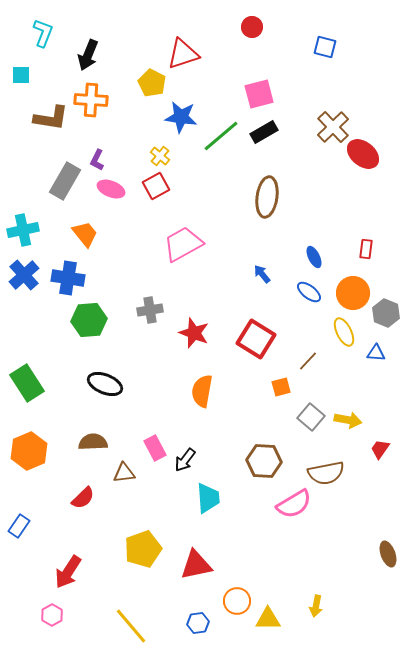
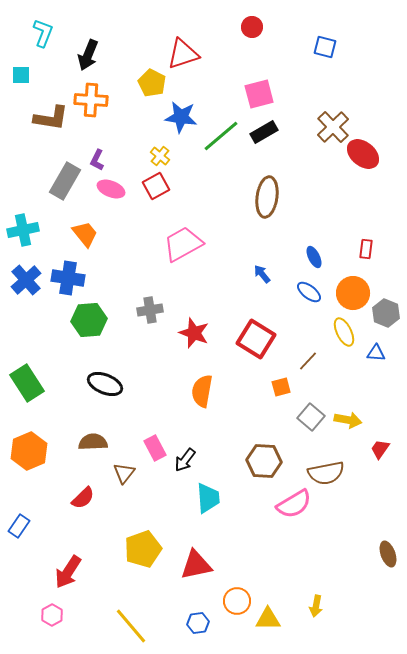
blue cross at (24, 275): moved 2 px right, 5 px down
brown triangle at (124, 473): rotated 45 degrees counterclockwise
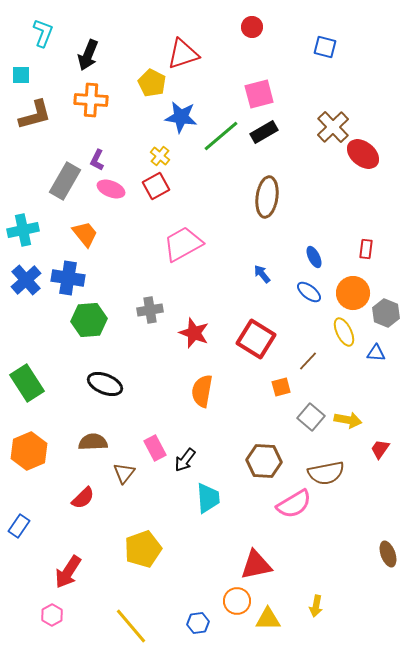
brown L-shape at (51, 118): moved 16 px left, 3 px up; rotated 24 degrees counterclockwise
red triangle at (196, 565): moved 60 px right
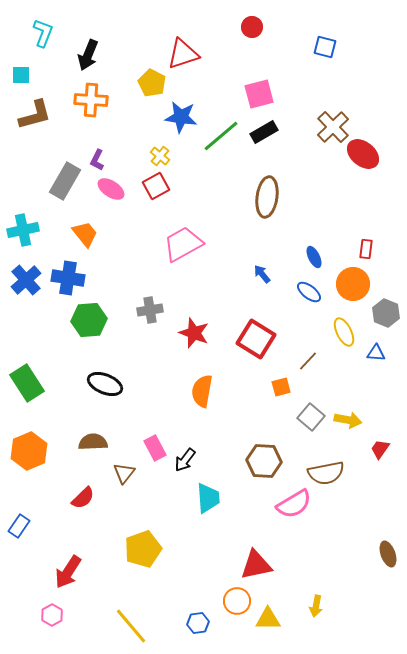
pink ellipse at (111, 189): rotated 12 degrees clockwise
orange circle at (353, 293): moved 9 px up
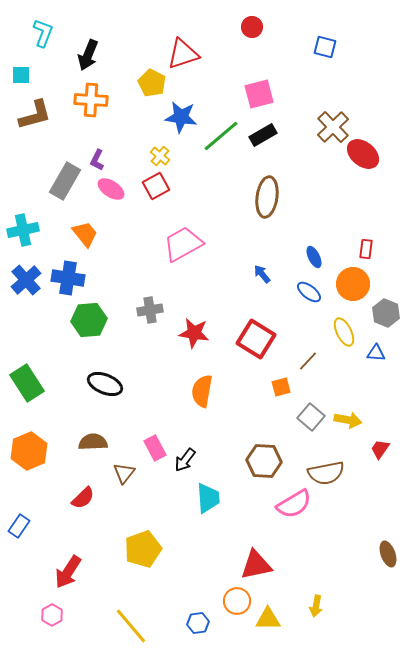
black rectangle at (264, 132): moved 1 px left, 3 px down
red star at (194, 333): rotated 12 degrees counterclockwise
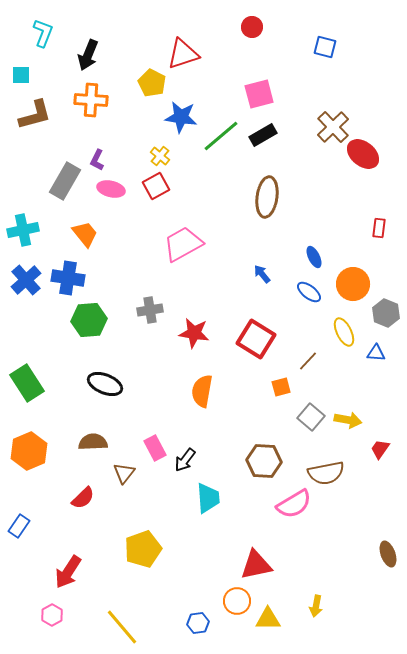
pink ellipse at (111, 189): rotated 20 degrees counterclockwise
red rectangle at (366, 249): moved 13 px right, 21 px up
yellow line at (131, 626): moved 9 px left, 1 px down
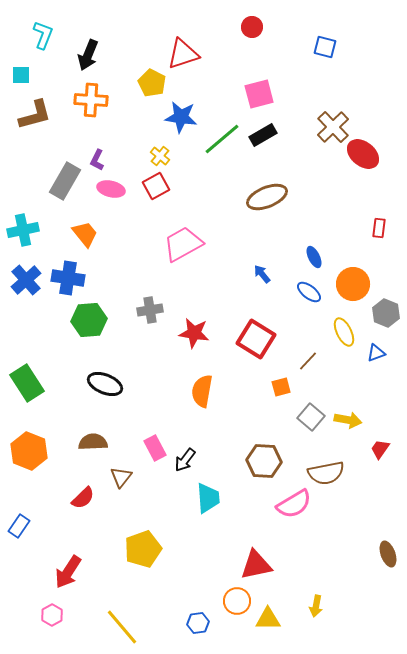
cyan L-shape at (43, 33): moved 2 px down
green line at (221, 136): moved 1 px right, 3 px down
brown ellipse at (267, 197): rotated 60 degrees clockwise
blue triangle at (376, 353): rotated 24 degrees counterclockwise
orange hexagon at (29, 451): rotated 15 degrees counterclockwise
brown triangle at (124, 473): moved 3 px left, 4 px down
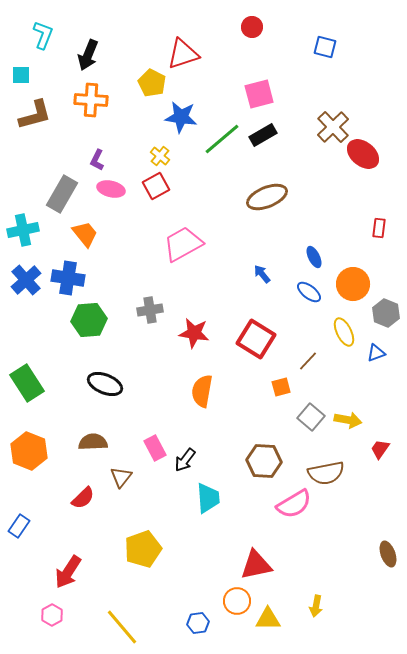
gray rectangle at (65, 181): moved 3 px left, 13 px down
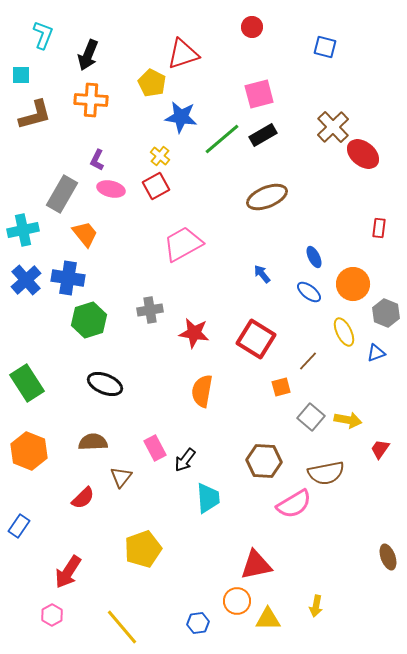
green hexagon at (89, 320): rotated 12 degrees counterclockwise
brown ellipse at (388, 554): moved 3 px down
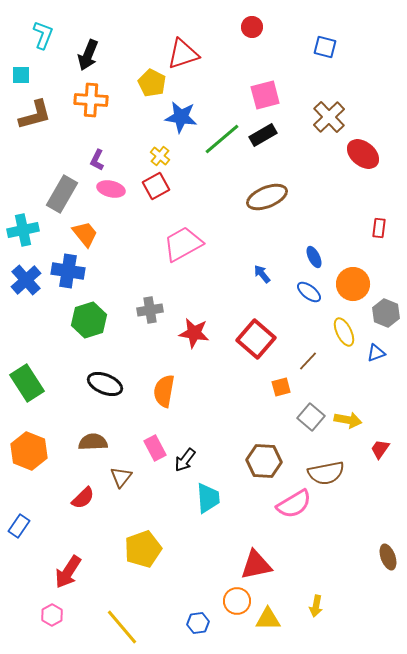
pink square at (259, 94): moved 6 px right, 1 px down
brown cross at (333, 127): moved 4 px left, 10 px up
blue cross at (68, 278): moved 7 px up
red square at (256, 339): rotated 9 degrees clockwise
orange semicircle at (202, 391): moved 38 px left
